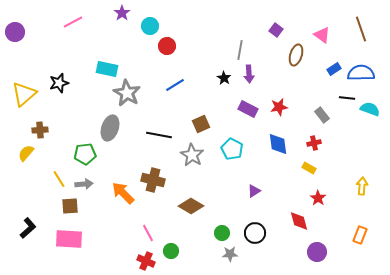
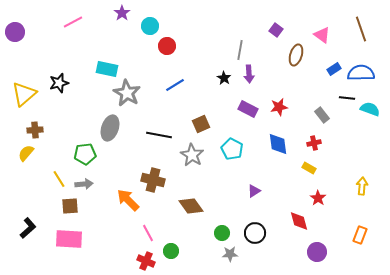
brown cross at (40, 130): moved 5 px left
orange arrow at (123, 193): moved 5 px right, 7 px down
brown diamond at (191, 206): rotated 25 degrees clockwise
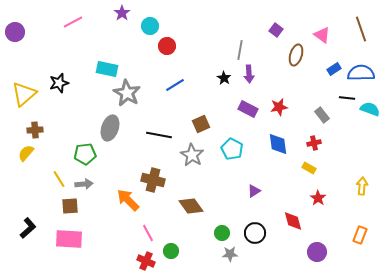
red diamond at (299, 221): moved 6 px left
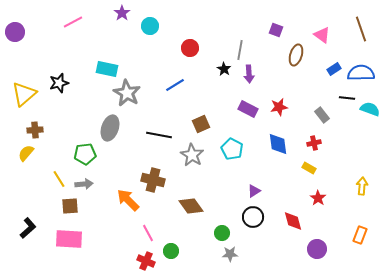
purple square at (276, 30): rotated 16 degrees counterclockwise
red circle at (167, 46): moved 23 px right, 2 px down
black star at (224, 78): moved 9 px up
black circle at (255, 233): moved 2 px left, 16 px up
purple circle at (317, 252): moved 3 px up
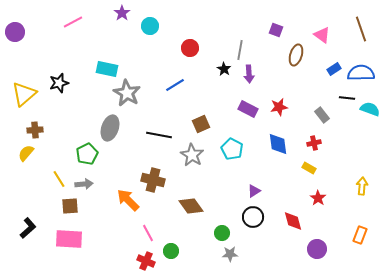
green pentagon at (85, 154): moved 2 px right; rotated 20 degrees counterclockwise
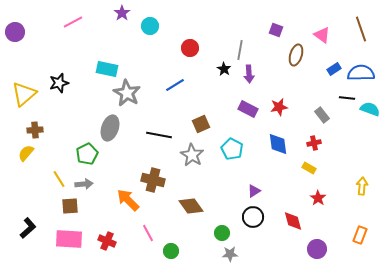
red cross at (146, 261): moved 39 px left, 20 px up
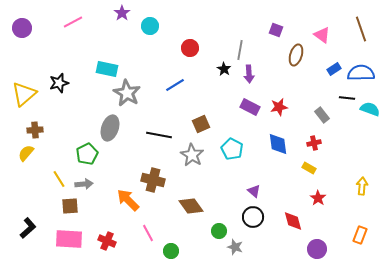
purple circle at (15, 32): moved 7 px right, 4 px up
purple rectangle at (248, 109): moved 2 px right, 2 px up
purple triangle at (254, 191): rotated 48 degrees counterclockwise
green circle at (222, 233): moved 3 px left, 2 px up
gray star at (230, 254): moved 5 px right, 7 px up; rotated 21 degrees clockwise
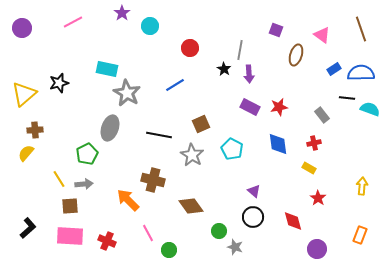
pink rectangle at (69, 239): moved 1 px right, 3 px up
green circle at (171, 251): moved 2 px left, 1 px up
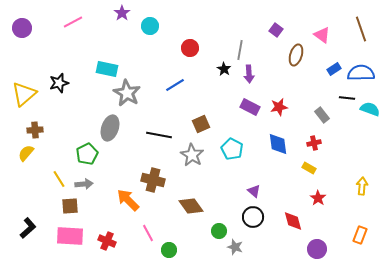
purple square at (276, 30): rotated 16 degrees clockwise
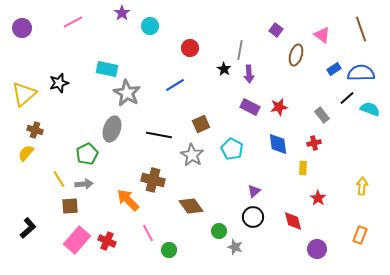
black line at (347, 98): rotated 49 degrees counterclockwise
gray ellipse at (110, 128): moved 2 px right, 1 px down
brown cross at (35, 130): rotated 21 degrees clockwise
yellow rectangle at (309, 168): moved 6 px left; rotated 64 degrees clockwise
purple triangle at (254, 191): rotated 40 degrees clockwise
pink rectangle at (70, 236): moved 7 px right, 4 px down; rotated 52 degrees counterclockwise
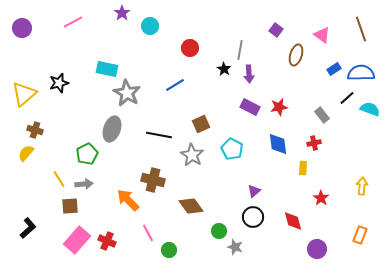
red star at (318, 198): moved 3 px right
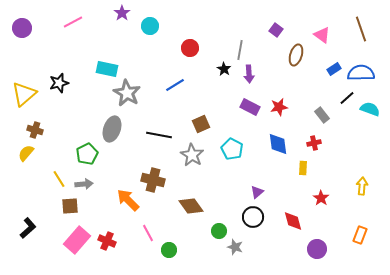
purple triangle at (254, 191): moved 3 px right, 1 px down
